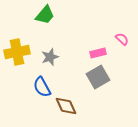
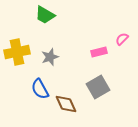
green trapezoid: rotated 80 degrees clockwise
pink semicircle: rotated 88 degrees counterclockwise
pink rectangle: moved 1 px right, 1 px up
gray square: moved 10 px down
blue semicircle: moved 2 px left, 2 px down
brown diamond: moved 2 px up
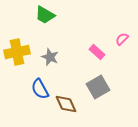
pink rectangle: moved 2 px left; rotated 56 degrees clockwise
gray star: rotated 30 degrees counterclockwise
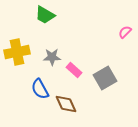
pink semicircle: moved 3 px right, 7 px up
pink rectangle: moved 23 px left, 18 px down
gray star: moved 2 px right; rotated 24 degrees counterclockwise
gray square: moved 7 px right, 9 px up
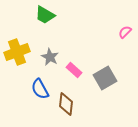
yellow cross: rotated 10 degrees counterclockwise
gray star: moved 2 px left; rotated 30 degrees clockwise
brown diamond: rotated 30 degrees clockwise
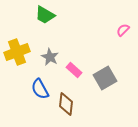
pink semicircle: moved 2 px left, 2 px up
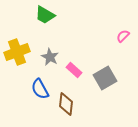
pink semicircle: moved 6 px down
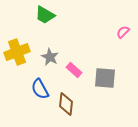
pink semicircle: moved 4 px up
gray square: rotated 35 degrees clockwise
